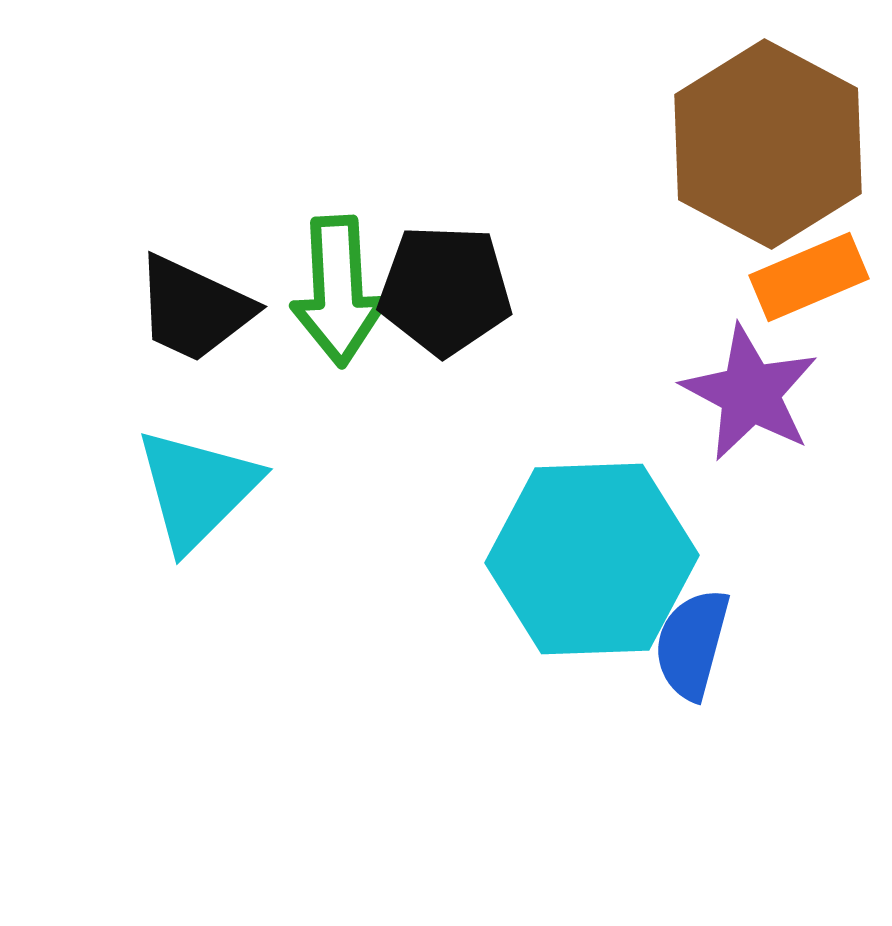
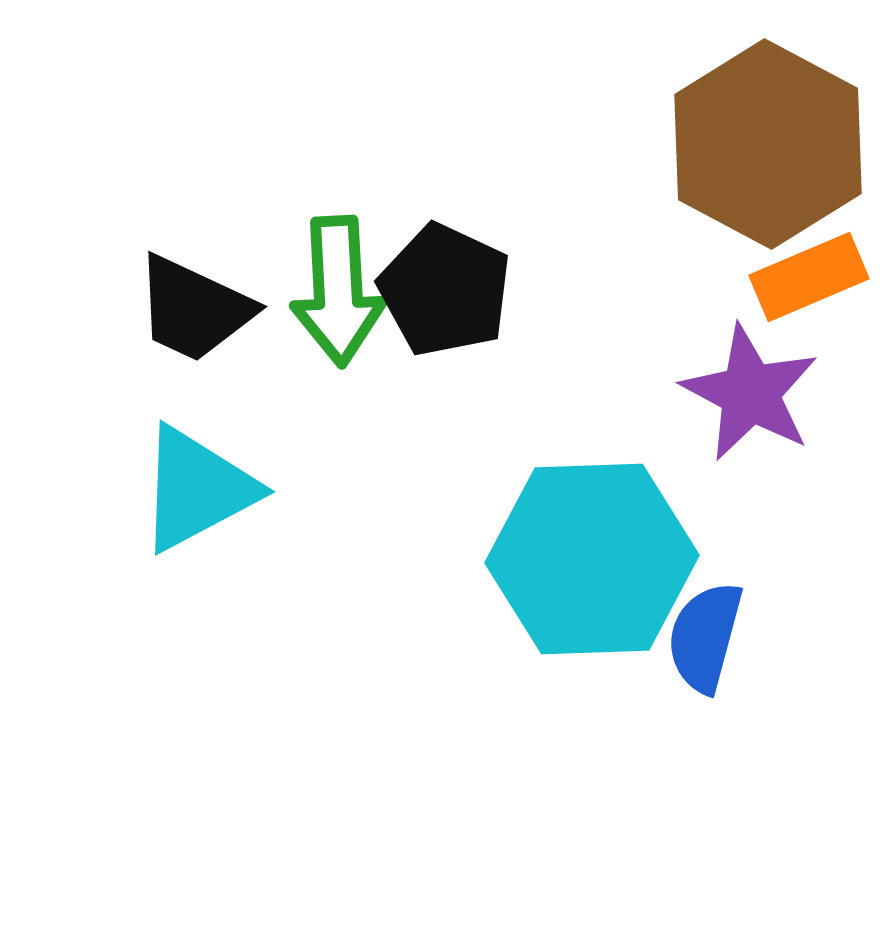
black pentagon: rotated 23 degrees clockwise
cyan triangle: rotated 17 degrees clockwise
blue semicircle: moved 13 px right, 7 px up
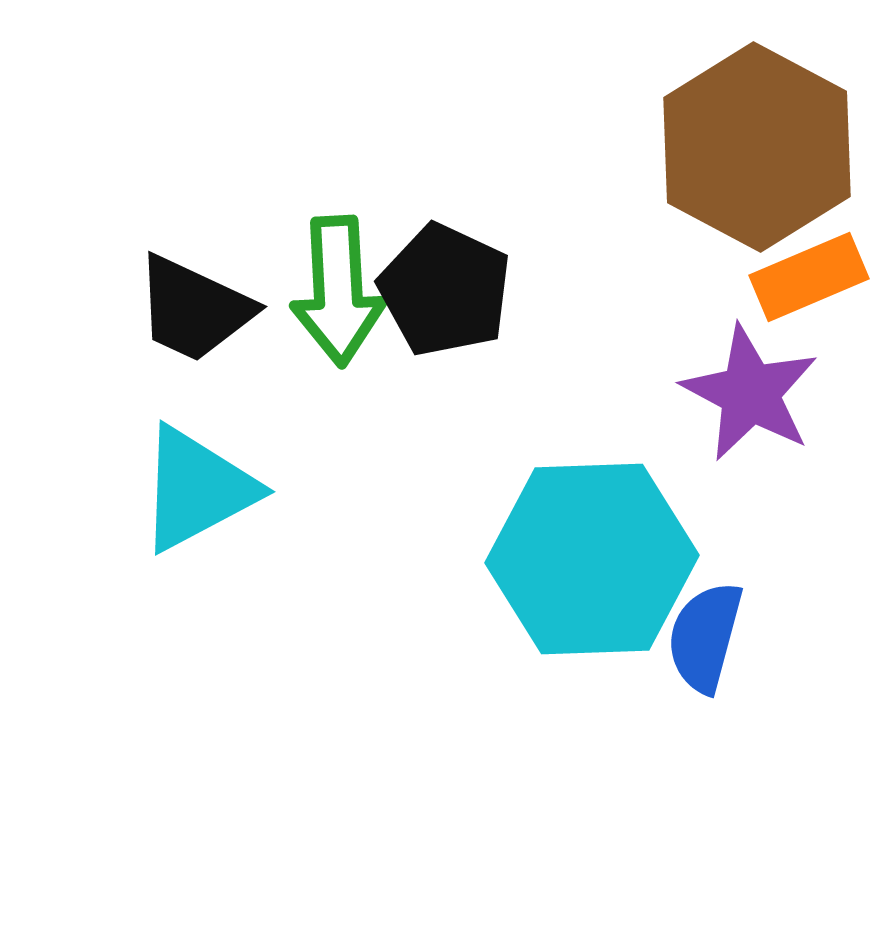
brown hexagon: moved 11 px left, 3 px down
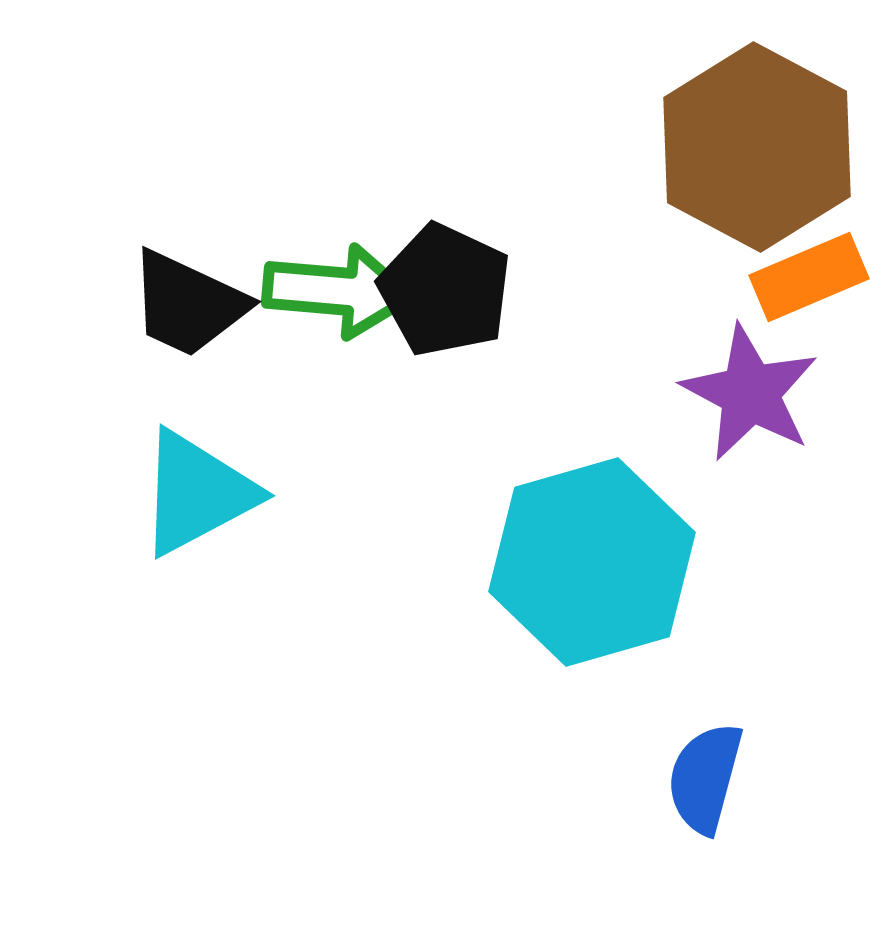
green arrow: rotated 82 degrees counterclockwise
black trapezoid: moved 6 px left, 5 px up
cyan triangle: moved 4 px down
cyan hexagon: moved 3 px down; rotated 14 degrees counterclockwise
blue semicircle: moved 141 px down
